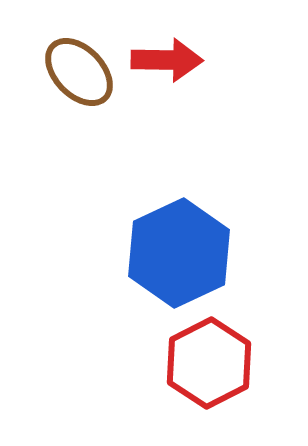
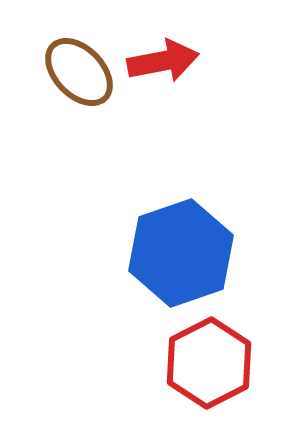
red arrow: moved 4 px left, 1 px down; rotated 12 degrees counterclockwise
blue hexagon: moved 2 px right; rotated 6 degrees clockwise
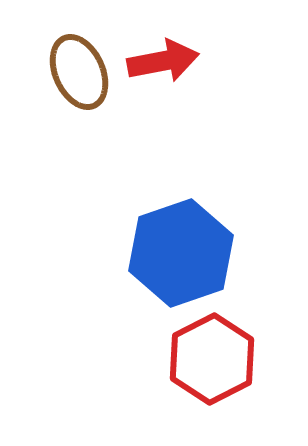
brown ellipse: rotated 20 degrees clockwise
red hexagon: moved 3 px right, 4 px up
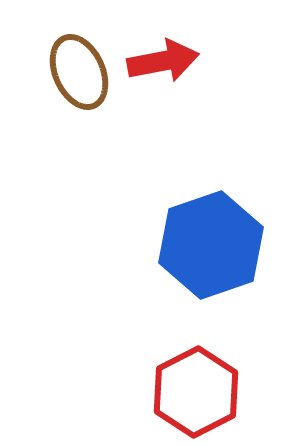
blue hexagon: moved 30 px right, 8 px up
red hexagon: moved 16 px left, 33 px down
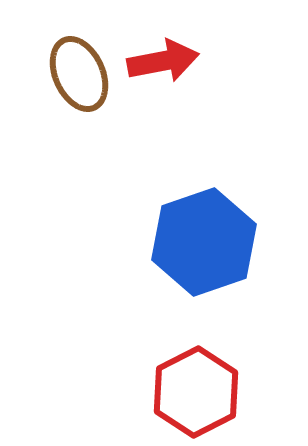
brown ellipse: moved 2 px down
blue hexagon: moved 7 px left, 3 px up
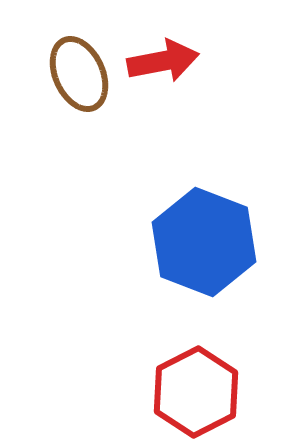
blue hexagon: rotated 20 degrees counterclockwise
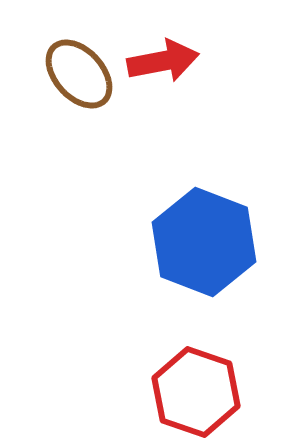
brown ellipse: rotated 18 degrees counterclockwise
red hexagon: rotated 14 degrees counterclockwise
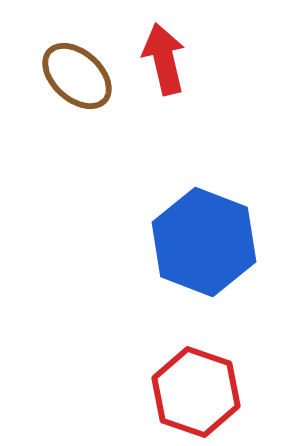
red arrow: moved 1 px right, 2 px up; rotated 92 degrees counterclockwise
brown ellipse: moved 2 px left, 2 px down; rotated 6 degrees counterclockwise
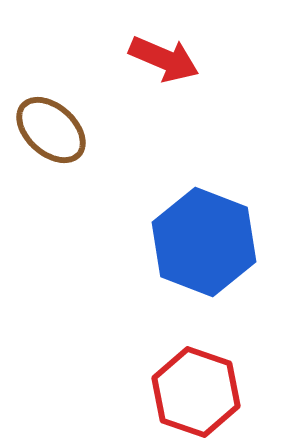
red arrow: rotated 126 degrees clockwise
brown ellipse: moved 26 px left, 54 px down
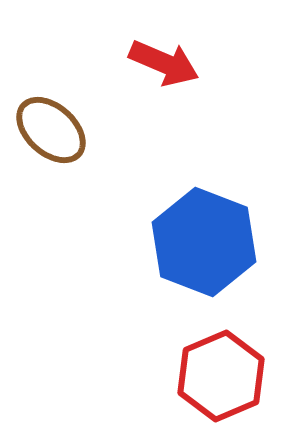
red arrow: moved 4 px down
red hexagon: moved 25 px right, 16 px up; rotated 18 degrees clockwise
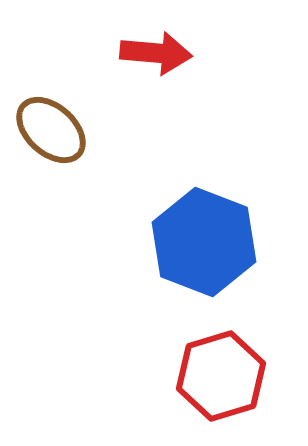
red arrow: moved 8 px left, 10 px up; rotated 18 degrees counterclockwise
red hexagon: rotated 6 degrees clockwise
